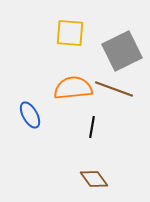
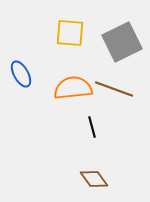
gray square: moved 9 px up
blue ellipse: moved 9 px left, 41 px up
black line: rotated 25 degrees counterclockwise
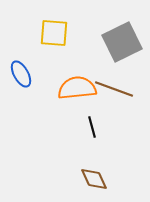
yellow square: moved 16 px left
orange semicircle: moved 4 px right
brown diamond: rotated 12 degrees clockwise
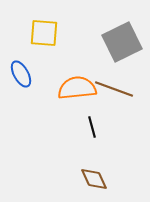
yellow square: moved 10 px left
